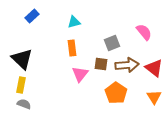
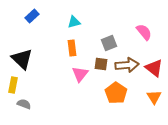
gray square: moved 3 px left
yellow rectangle: moved 8 px left
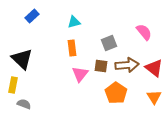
brown square: moved 2 px down
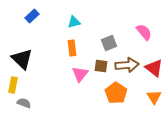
gray semicircle: moved 1 px up
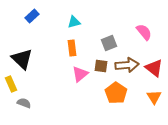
pink triangle: rotated 12 degrees clockwise
yellow rectangle: moved 2 px left, 1 px up; rotated 35 degrees counterclockwise
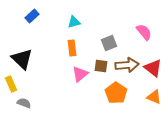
red triangle: moved 1 px left
orange triangle: rotated 35 degrees counterclockwise
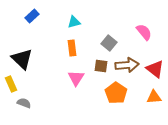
gray square: rotated 28 degrees counterclockwise
red triangle: moved 2 px right, 1 px down
pink triangle: moved 4 px left, 4 px down; rotated 18 degrees counterclockwise
orange triangle: rotated 28 degrees counterclockwise
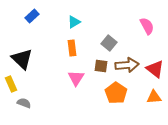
cyan triangle: rotated 16 degrees counterclockwise
pink semicircle: moved 3 px right, 6 px up; rotated 12 degrees clockwise
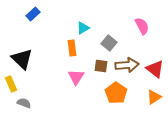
blue rectangle: moved 1 px right, 2 px up
cyan triangle: moved 9 px right, 6 px down
pink semicircle: moved 5 px left
pink triangle: moved 1 px up
orange triangle: rotated 28 degrees counterclockwise
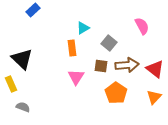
blue rectangle: moved 4 px up
orange triangle: rotated 14 degrees counterclockwise
gray semicircle: moved 1 px left, 4 px down
